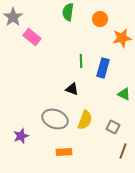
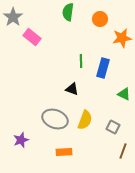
purple star: moved 4 px down
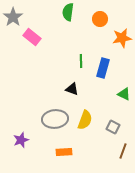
gray ellipse: rotated 25 degrees counterclockwise
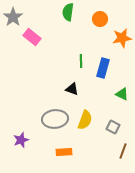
green triangle: moved 2 px left
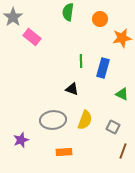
gray ellipse: moved 2 px left, 1 px down
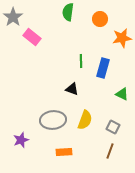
brown line: moved 13 px left
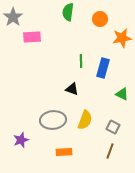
pink rectangle: rotated 42 degrees counterclockwise
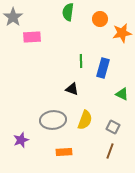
orange star: moved 5 px up
